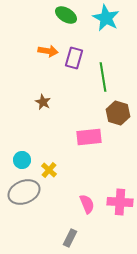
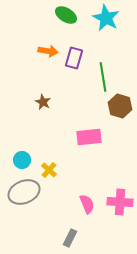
brown hexagon: moved 2 px right, 7 px up
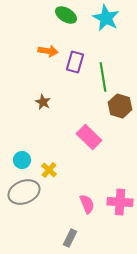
purple rectangle: moved 1 px right, 4 px down
pink rectangle: rotated 50 degrees clockwise
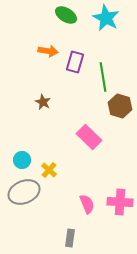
gray rectangle: rotated 18 degrees counterclockwise
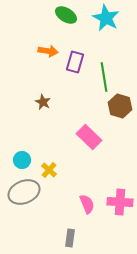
green line: moved 1 px right
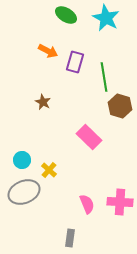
orange arrow: rotated 18 degrees clockwise
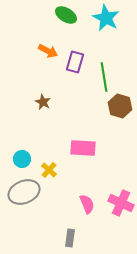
pink rectangle: moved 6 px left, 11 px down; rotated 40 degrees counterclockwise
cyan circle: moved 1 px up
pink cross: moved 1 px right, 1 px down; rotated 20 degrees clockwise
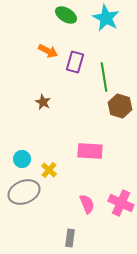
pink rectangle: moved 7 px right, 3 px down
